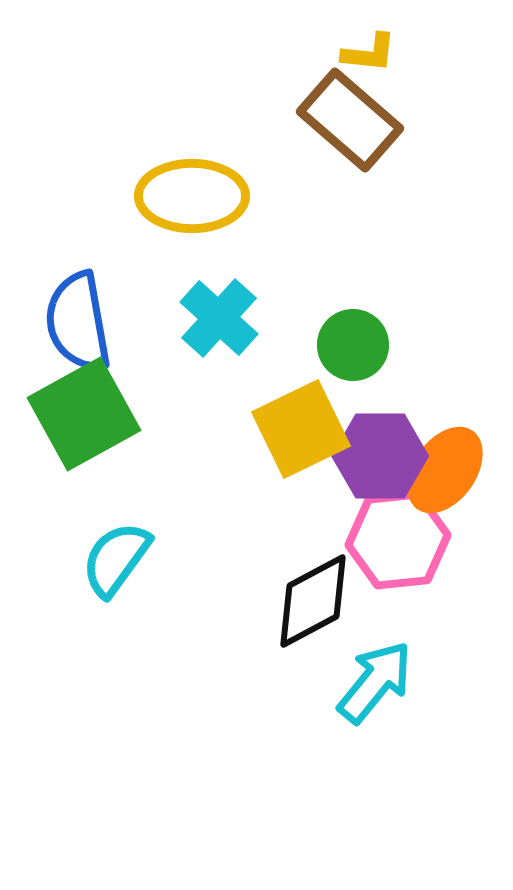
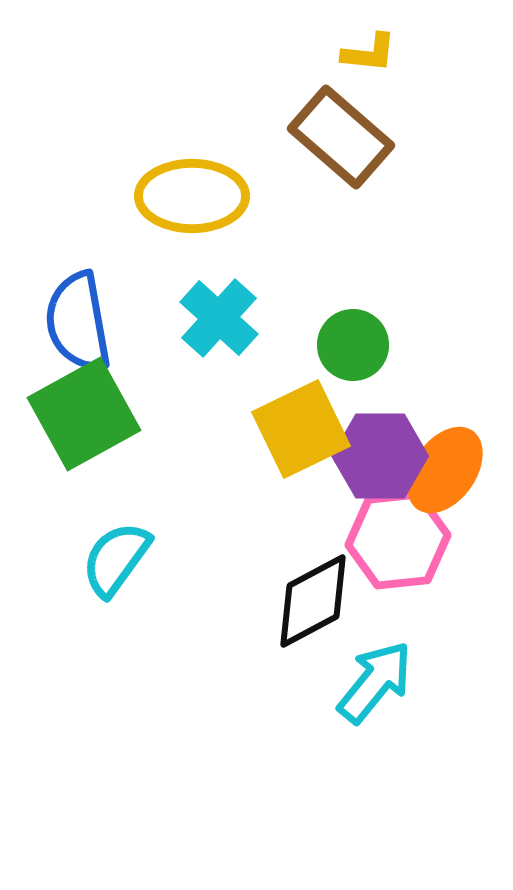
brown rectangle: moved 9 px left, 17 px down
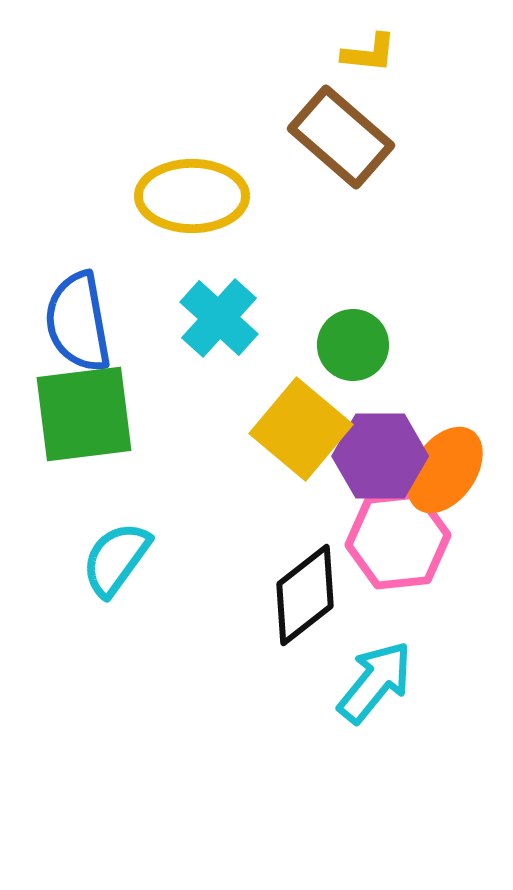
green square: rotated 22 degrees clockwise
yellow square: rotated 24 degrees counterclockwise
black diamond: moved 8 px left, 6 px up; rotated 10 degrees counterclockwise
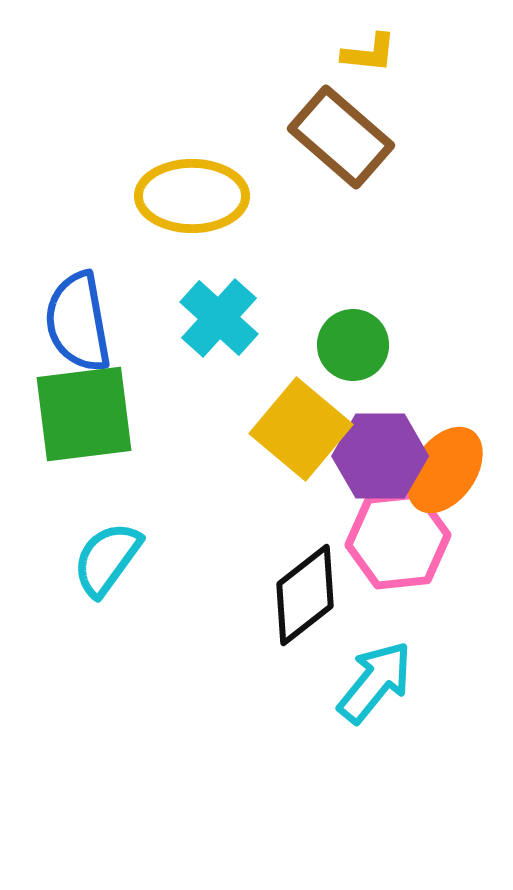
cyan semicircle: moved 9 px left
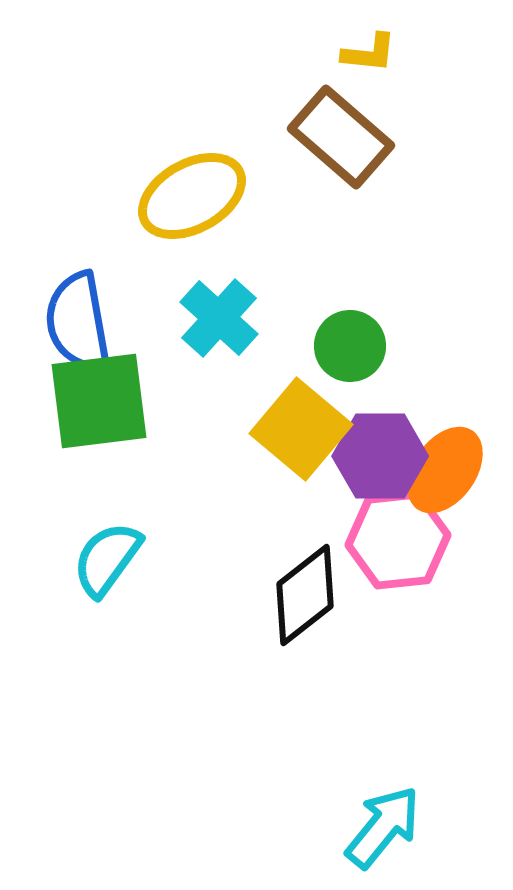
yellow ellipse: rotated 29 degrees counterclockwise
green circle: moved 3 px left, 1 px down
green square: moved 15 px right, 13 px up
cyan arrow: moved 8 px right, 145 px down
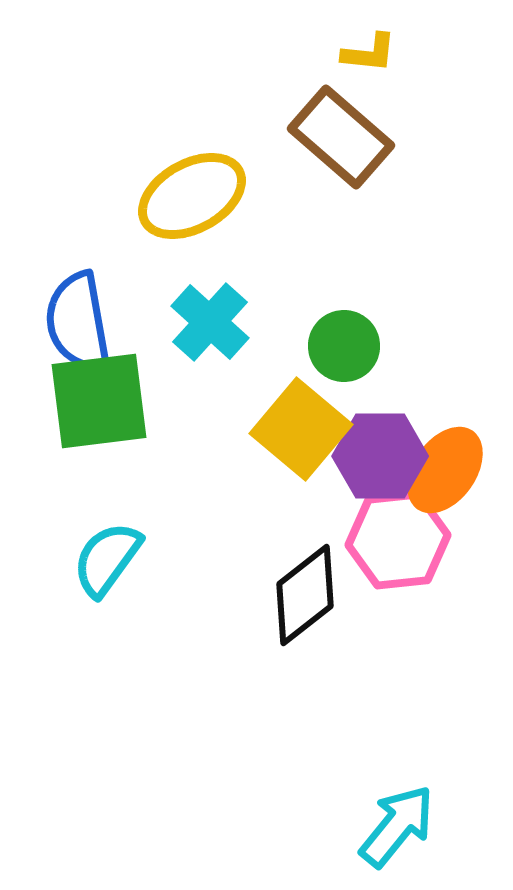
cyan cross: moved 9 px left, 4 px down
green circle: moved 6 px left
cyan arrow: moved 14 px right, 1 px up
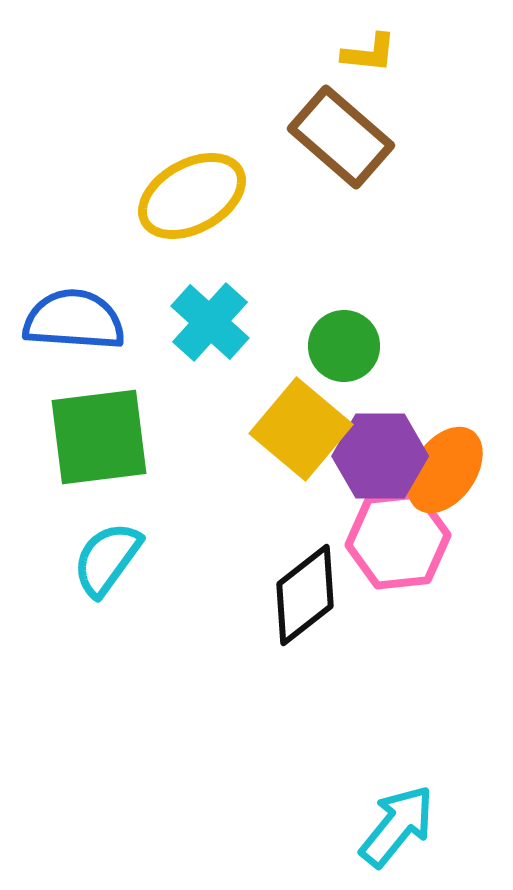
blue semicircle: moved 4 px left, 2 px up; rotated 104 degrees clockwise
green square: moved 36 px down
